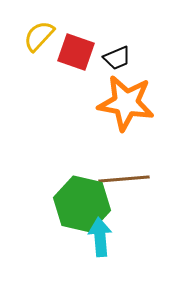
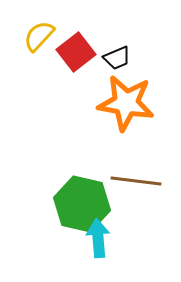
red square: rotated 33 degrees clockwise
brown line: moved 12 px right, 2 px down; rotated 12 degrees clockwise
cyan arrow: moved 2 px left, 1 px down
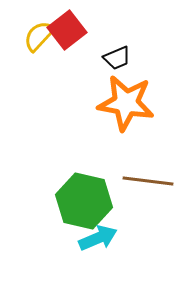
red square: moved 9 px left, 22 px up
brown line: moved 12 px right
green hexagon: moved 2 px right, 3 px up
cyan arrow: rotated 72 degrees clockwise
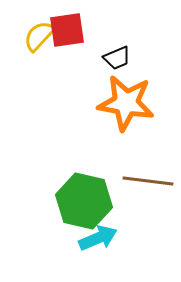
red square: rotated 30 degrees clockwise
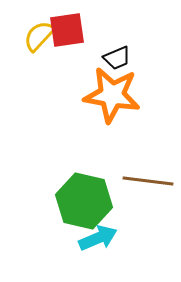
orange star: moved 14 px left, 8 px up
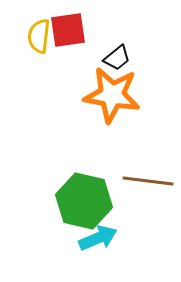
red square: moved 1 px right
yellow semicircle: rotated 36 degrees counterclockwise
black trapezoid: rotated 16 degrees counterclockwise
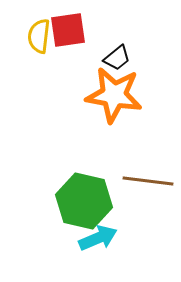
orange star: moved 2 px right
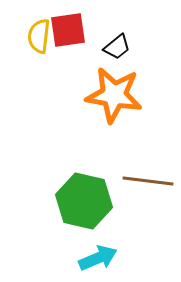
black trapezoid: moved 11 px up
cyan arrow: moved 20 px down
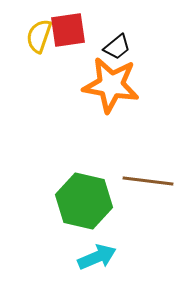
yellow semicircle: rotated 12 degrees clockwise
orange star: moved 3 px left, 10 px up
cyan arrow: moved 1 px left, 1 px up
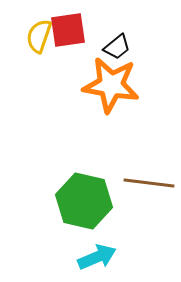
brown line: moved 1 px right, 2 px down
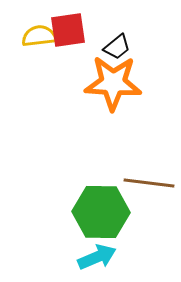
yellow semicircle: rotated 64 degrees clockwise
orange star: moved 2 px right, 2 px up; rotated 6 degrees counterclockwise
green hexagon: moved 17 px right, 11 px down; rotated 12 degrees counterclockwise
